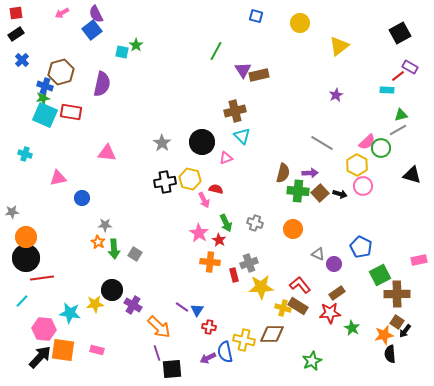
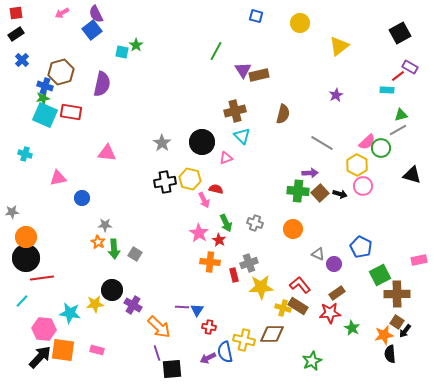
brown semicircle at (283, 173): moved 59 px up
purple line at (182, 307): rotated 32 degrees counterclockwise
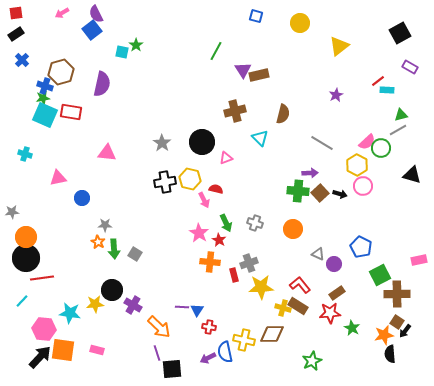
red line at (398, 76): moved 20 px left, 5 px down
cyan triangle at (242, 136): moved 18 px right, 2 px down
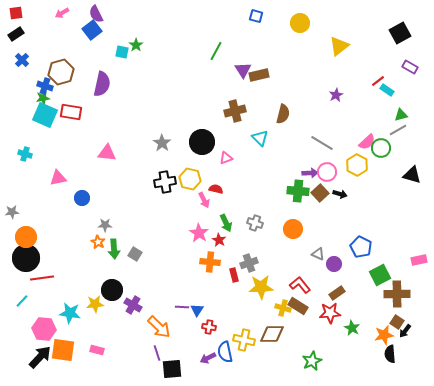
cyan rectangle at (387, 90): rotated 32 degrees clockwise
pink circle at (363, 186): moved 36 px left, 14 px up
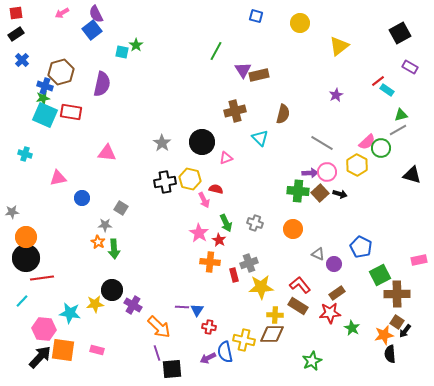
gray square at (135, 254): moved 14 px left, 46 px up
yellow cross at (283, 308): moved 8 px left, 7 px down; rotated 14 degrees counterclockwise
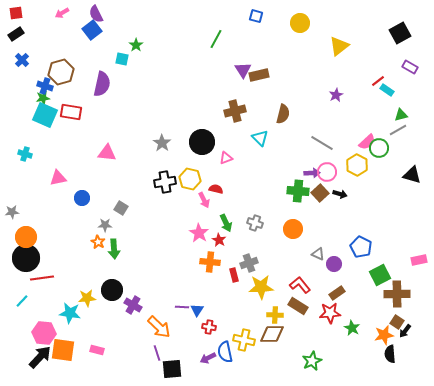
green line at (216, 51): moved 12 px up
cyan square at (122, 52): moved 7 px down
green circle at (381, 148): moved 2 px left
purple arrow at (310, 173): moved 2 px right
yellow star at (95, 304): moved 8 px left, 6 px up
pink hexagon at (44, 329): moved 4 px down
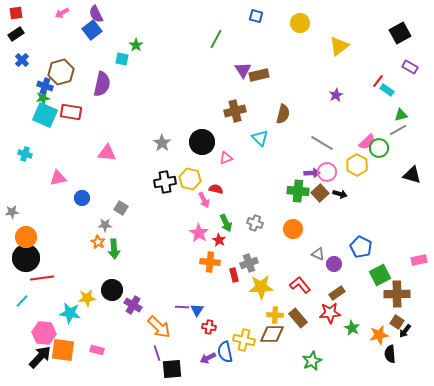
red line at (378, 81): rotated 16 degrees counterclockwise
brown rectangle at (298, 306): moved 12 px down; rotated 18 degrees clockwise
orange star at (384, 335): moved 5 px left
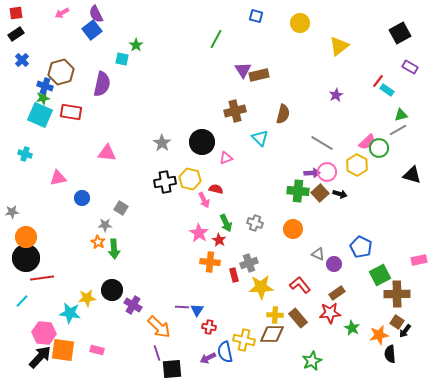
cyan square at (45, 115): moved 5 px left
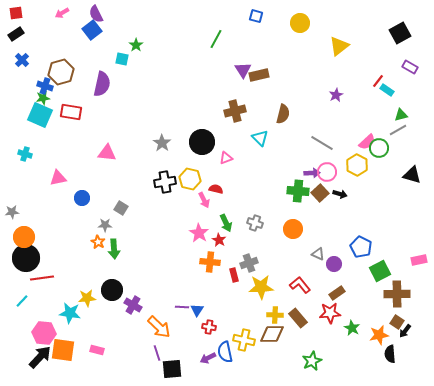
orange circle at (26, 237): moved 2 px left
green square at (380, 275): moved 4 px up
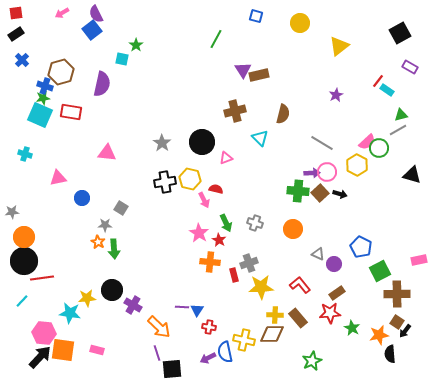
black circle at (26, 258): moved 2 px left, 3 px down
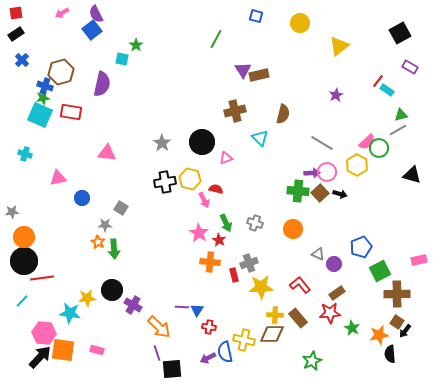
blue pentagon at (361, 247): rotated 25 degrees clockwise
